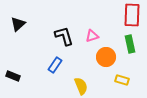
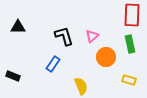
black triangle: moved 3 px down; rotated 42 degrees clockwise
pink triangle: rotated 24 degrees counterclockwise
blue rectangle: moved 2 px left, 1 px up
yellow rectangle: moved 7 px right
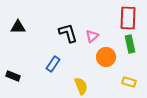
red rectangle: moved 4 px left, 3 px down
black L-shape: moved 4 px right, 3 px up
yellow rectangle: moved 2 px down
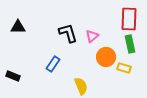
red rectangle: moved 1 px right, 1 px down
yellow rectangle: moved 5 px left, 14 px up
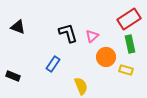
red rectangle: rotated 55 degrees clockwise
black triangle: rotated 21 degrees clockwise
yellow rectangle: moved 2 px right, 2 px down
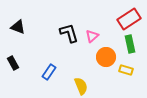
black L-shape: moved 1 px right
blue rectangle: moved 4 px left, 8 px down
black rectangle: moved 13 px up; rotated 40 degrees clockwise
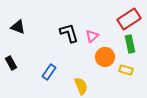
orange circle: moved 1 px left
black rectangle: moved 2 px left
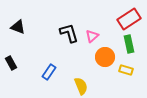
green rectangle: moved 1 px left
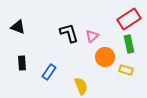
black rectangle: moved 11 px right; rotated 24 degrees clockwise
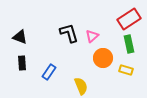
black triangle: moved 2 px right, 10 px down
orange circle: moved 2 px left, 1 px down
